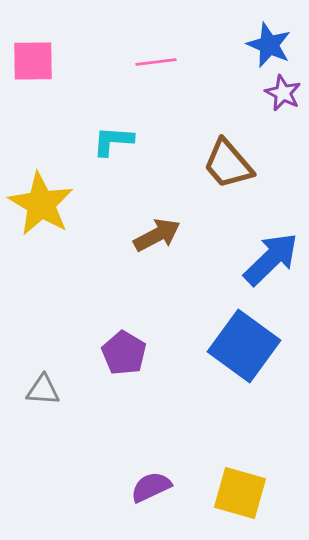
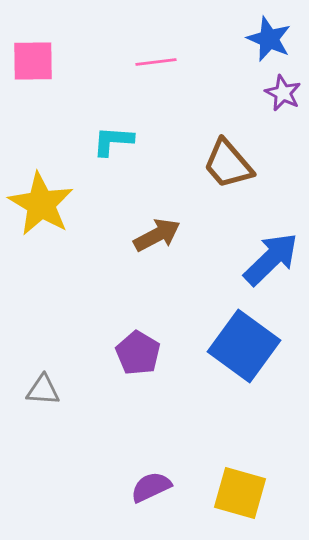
blue star: moved 6 px up
purple pentagon: moved 14 px right
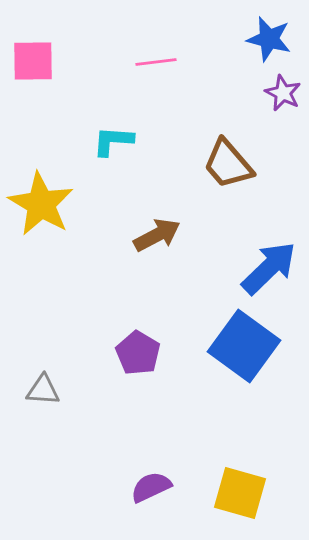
blue star: rotated 9 degrees counterclockwise
blue arrow: moved 2 px left, 9 px down
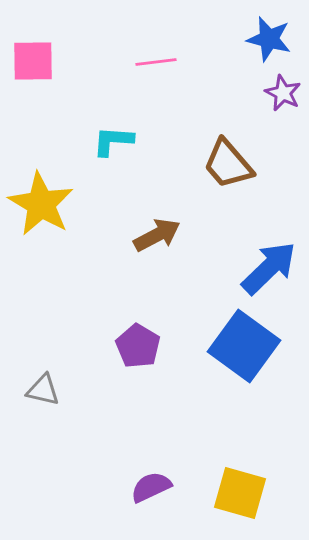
purple pentagon: moved 7 px up
gray triangle: rotated 9 degrees clockwise
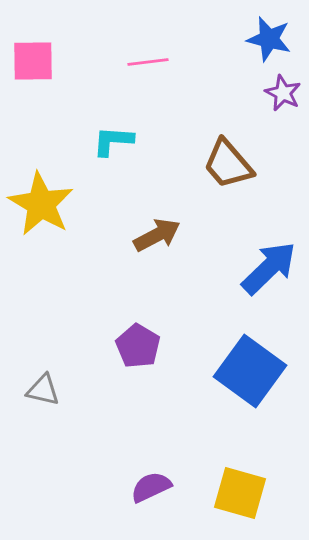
pink line: moved 8 px left
blue square: moved 6 px right, 25 px down
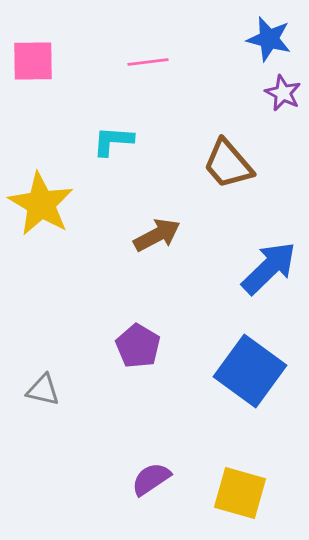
purple semicircle: moved 8 px up; rotated 9 degrees counterclockwise
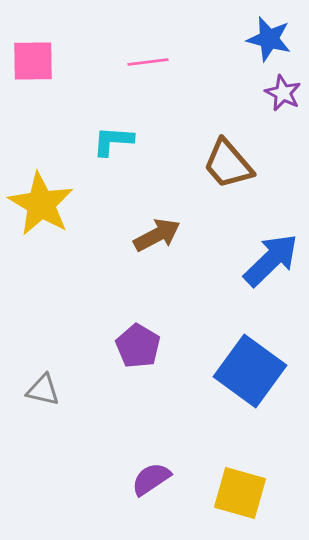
blue arrow: moved 2 px right, 8 px up
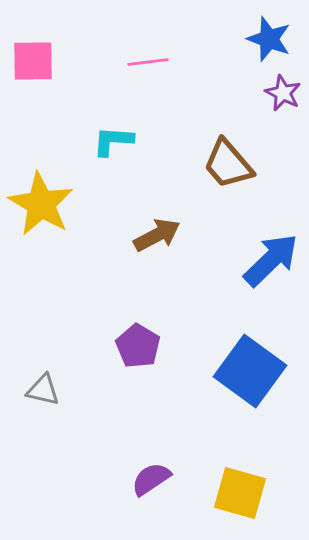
blue star: rotated 6 degrees clockwise
